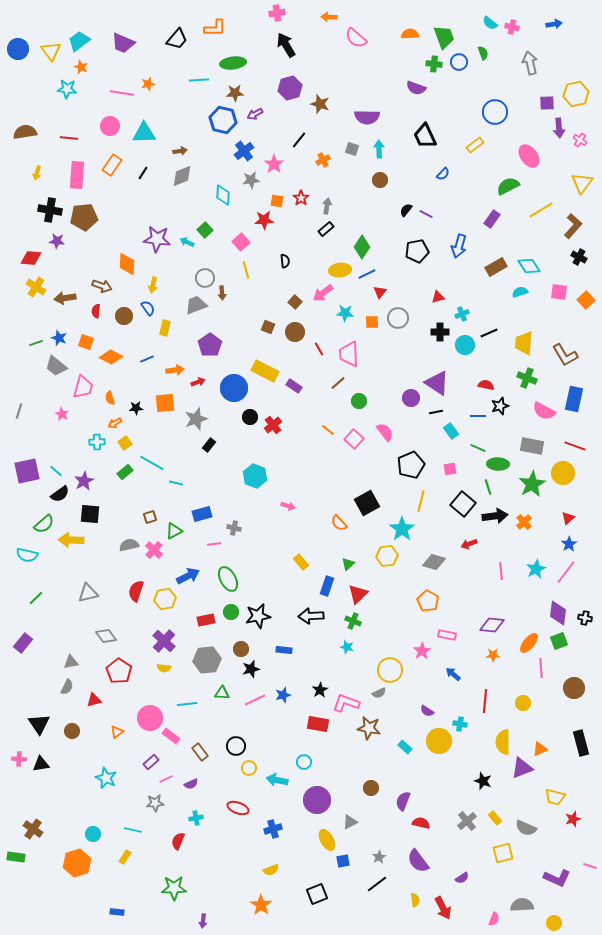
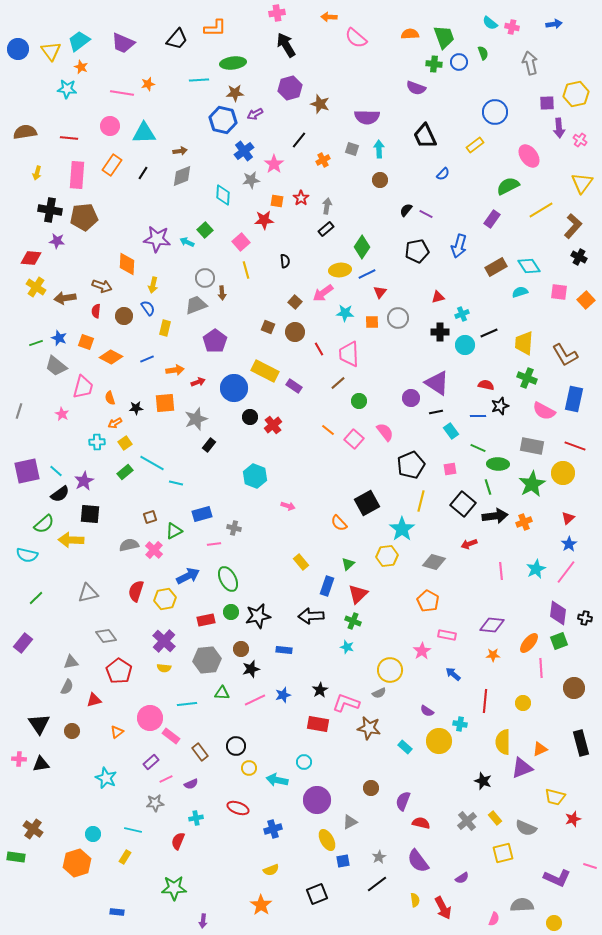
purple pentagon at (210, 345): moved 5 px right, 4 px up
orange cross at (524, 522): rotated 21 degrees clockwise
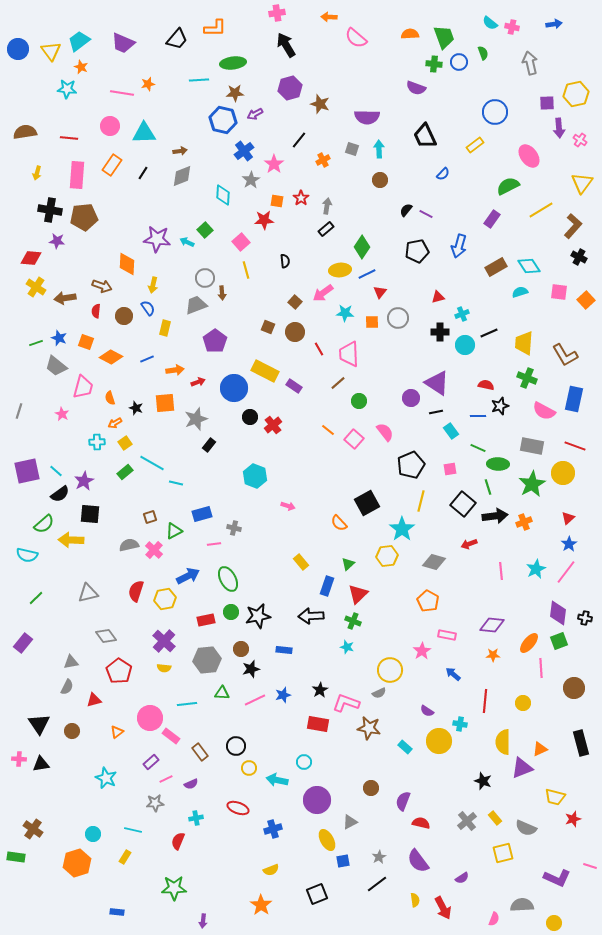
gray star at (251, 180): rotated 24 degrees counterclockwise
black star at (136, 408): rotated 24 degrees clockwise
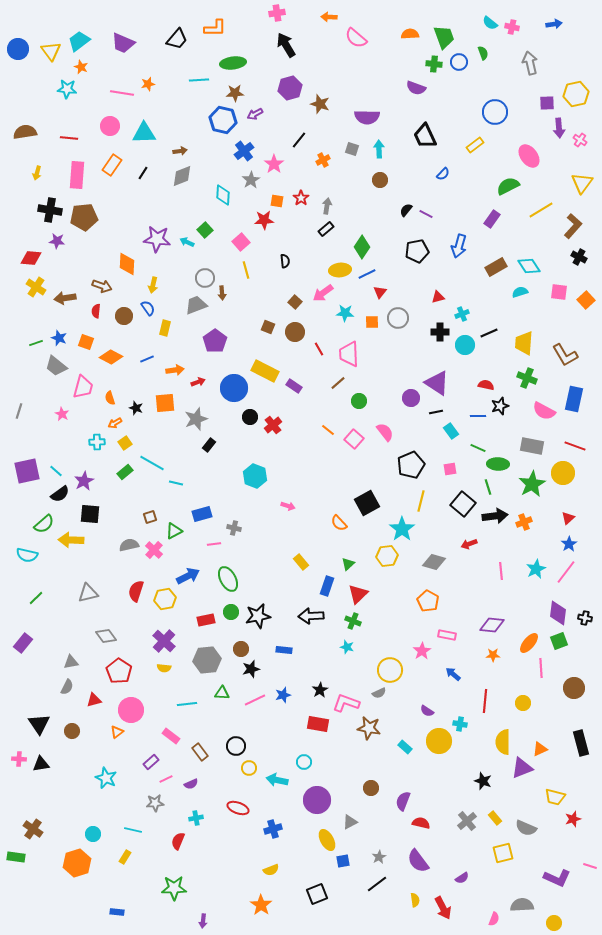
pink circle at (150, 718): moved 19 px left, 8 px up
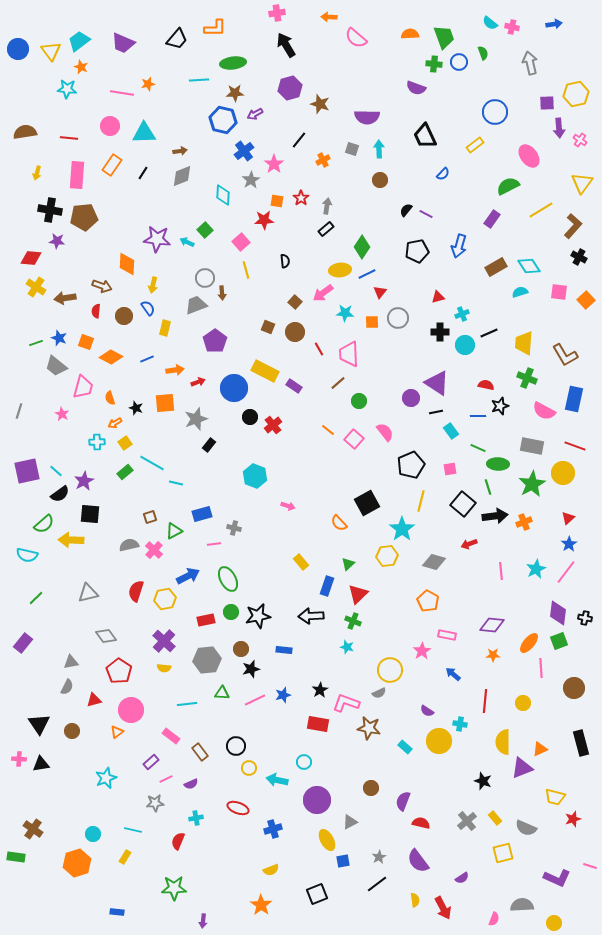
cyan star at (106, 778): rotated 25 degrees clockwise
